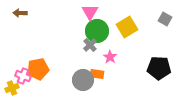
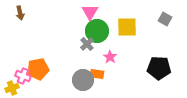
brown arrow: rotated 104 degrees counterclockwise
yellow square: rotated 30 degrees clockwise
gray cross: moved 3 px left, 1 px up
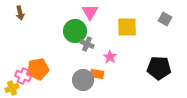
green circle: moved 22 px left
gray cross: rotated 24 degrees counterclockwise
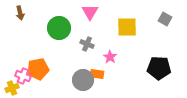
green circle: moved 16 px left, 3 px up
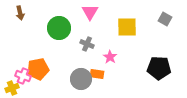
gray circle: moved 2 px left, 1 px up
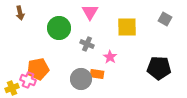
pink cross: moved 5 px right, 4 px down
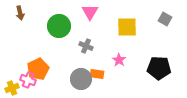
green circle: moved 2 px up
gray cross: moved 1 px left, 2 px down
pink star: moved 9 px right, 3 px down
orange pentagon: rotated 15 degrees counterclockwise
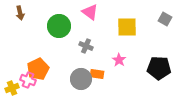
pink triangle: rotated 24 degrees counterclockwise
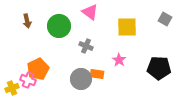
brown arrow: moved 7 px right, 8 px down
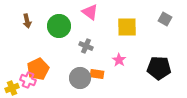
gray circle: moved 1 px left, 1 px up
